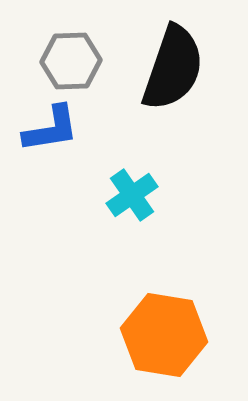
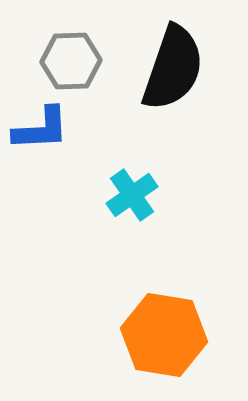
blue L-shape: moved 10 px left; rotated 6 degrees clockwise
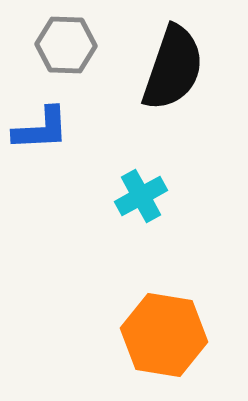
gray hexagon: moved 5 px left, 16 px up; rotated 4 degrees clockwise
cyan cross: moved 9 px right, 1 px down; rotated 6 degrees clockwise
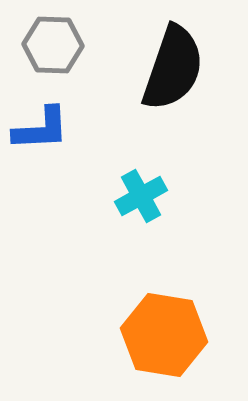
gray hexagon: moved 13 px left
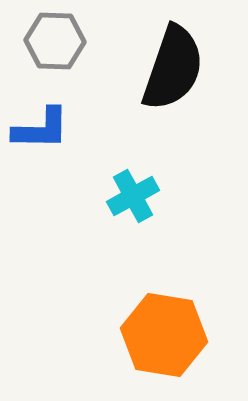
gray hexagon: moved 2 px right, 4 px up
blue L-shape: rotated 4 degrees clockwise
cyan cross: moved 8 px left
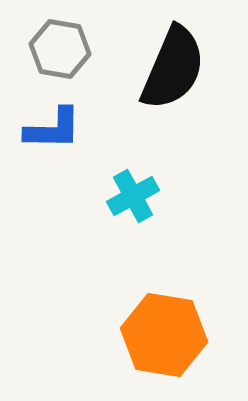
gray hexagon: moved 5 px right, 8 px down; rotated 8 degrees clockwise
black semicircle: rotated 4 degrees clockwise
blue L-shape: moved 12 px right
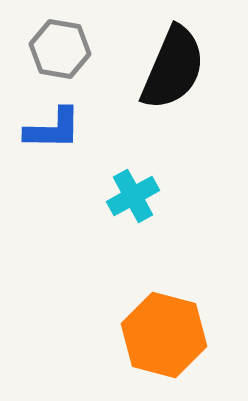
orange hexagon: rotated 6 degrees clockwise
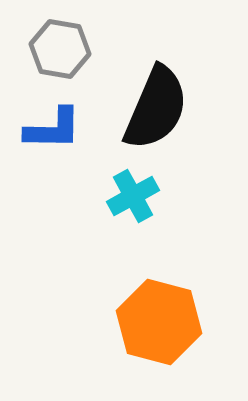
black semicircle: moved 17 px left, 40 px down
orange hexagon: moved 5 px left, 13 px up
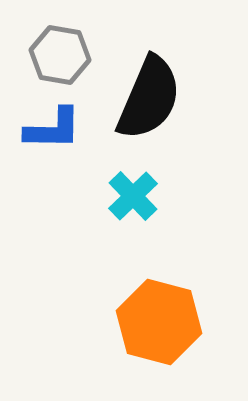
gray hexagon: moved 6 px down
black semicircle: moved 7 px left, 10 px up
cyan cross: rotated 15 degrees counterclockwise
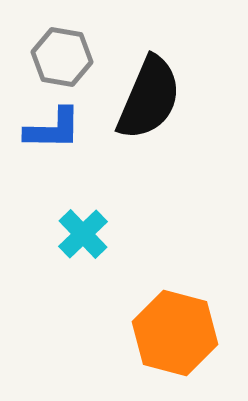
gray hexagon: moved 2 px right, 2 px down
cyan cross: moved 50 px left, 38 px down
orange hexagon: moved 16 px right, 11 px down
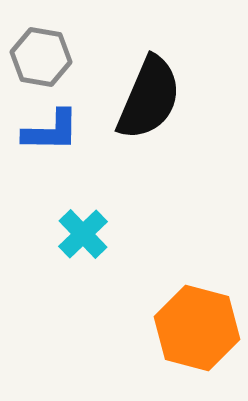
gray hexagon: moved 21 px left
blue L-shape: moved 2 px left, 2 px down
orange hexagon: moved 22 px right, 5 px up
